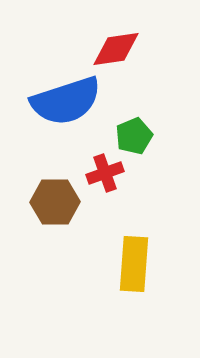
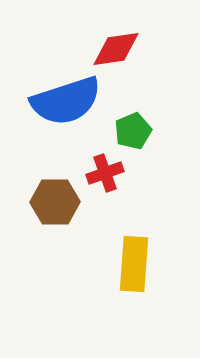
green pentagon: moved 1 px left, 5 px up
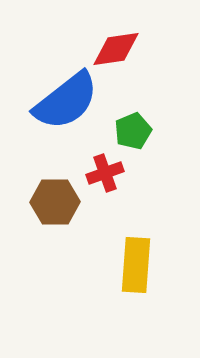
blue semicircle: rotated 20 degrees counterclockwise
yellow rectangle: moved 2 px right, 1 px down
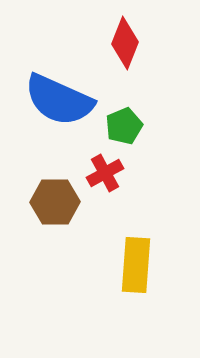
red diamond: moved 9 px right, 6 px up; rotated 60 degrees counterclockwise
blue semicircle: moved 7 px left, 1 px up; rotated 62 degrees clockwise
green pentagon: moved 9 px left, 5 px up
red cross: rotated 9 degrees counterclockwise
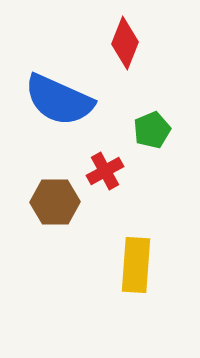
green pentagon: moved 28 px right, 4 px down
red cross: moved 2 px up
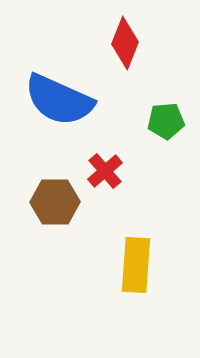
green pentagon: moved 14 px right, 9 px up; rotated 18 degrees clockwise
red cross: rotated 12 degrees counterclockwise
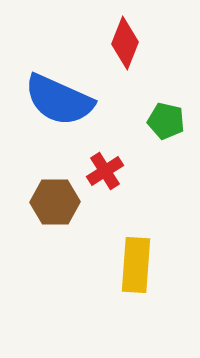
green pentagon: rotated 18 degrees clockwise
red cross: rotated 9 degrees clockwise
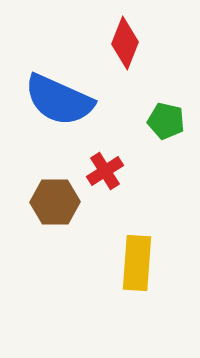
yellow rectangle: moved 1 px right, 2 px up
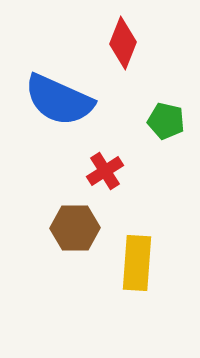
red diamond: moved 2 px left
brown hexagon: moved 20 px right, 26 px down
